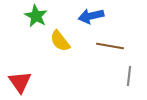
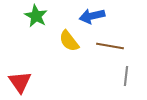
blue arrow: moved 1 px right
yellow semicircle: moved 9 px right
gray line: moved 3 px left
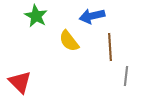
brown line: moved 1 px down; rotated 76 degrees clockwise
red triangle: rotated 10 degrees counterclockwise
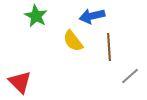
yellow semicircle: moved 4 px right
brown line: moved 1 px left
gray line: moved 4 px right; rotated 42 degrees clockwise
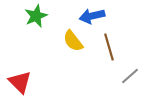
green star: rotated 20 degrees clockwise
brown line: rotated 12 degrees counterclockwise
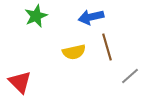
blue arrow: moved 1 px left, 1 px down
yellow semicircle: moved 1 px right, 11 px down; rotated 65 degrees counterclockwise
brown line: moved 2 px left
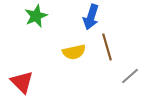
blue arrow: rotated 60 degrees counterclockwise
red triangle: moved 2 px right
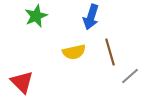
brown line: moved 3 px right, 5 px down
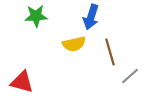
green star: rotated 20 degrees clockwise
yellow semicircle: moved 8 px up
red triangle: rotated 30 degrees counterclockwise
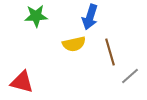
blue arrow: moved 1 px left
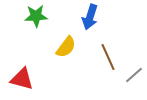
yellow semicircle: moved 8 px left, 3 px down; rotated 40 degrees counterclockwise
brown line: moved 2 px left, 5 px down; rotated 8 degrees counterclockwise
gray line: moved 4 px right, 1 px up
red triangle: moved 3 px up
